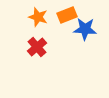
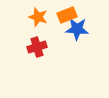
blue star: moved 8 px left
red cross: rotated 24 degrees clockwise
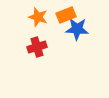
orange rectangle: moved 1 px left
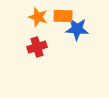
orange rectangle: moved 3 px left, 1 px down; rotated 24 degrees clockwise
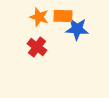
orange star: moved 1 px right
red cross: rotated 36 degrees counterclockwise
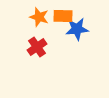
blue star: rotated 10 degrees counterclockwise
red cross: rotated 18 degrees clockwise
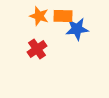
orange star: moved 1 px up
red cross: moved 2 px down
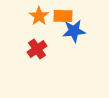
orange star: rotated 18 degrees clockwise
blue star: moved 3 px left, 2 px down
